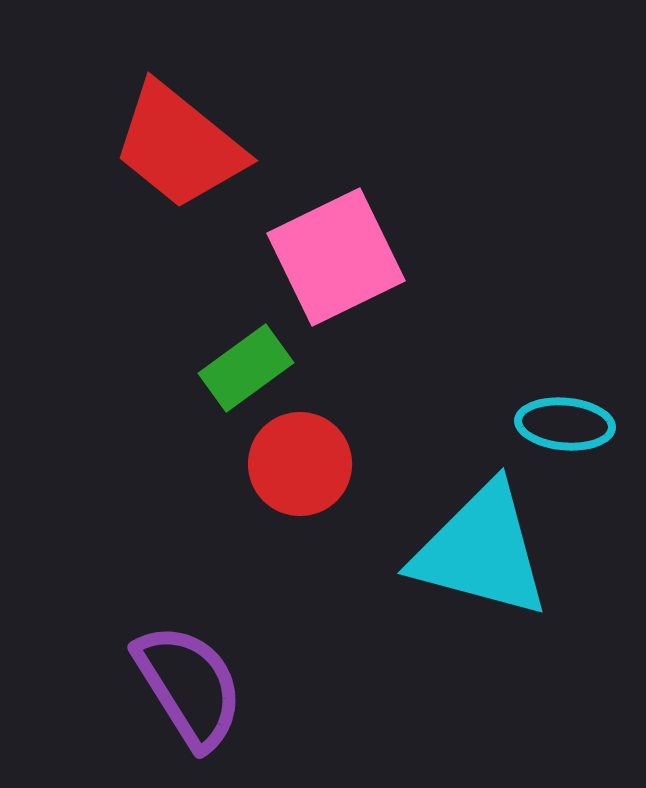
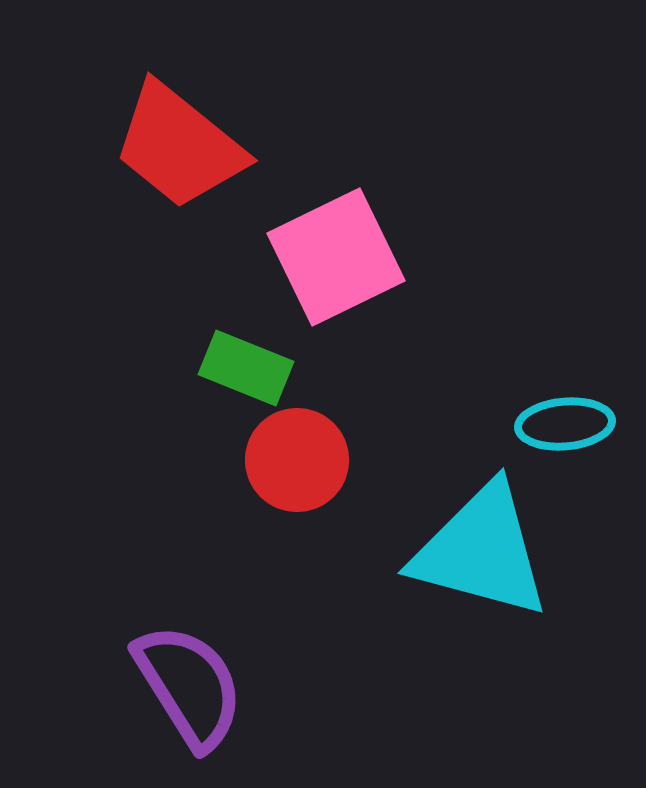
green rectangle: rotated 58 degrees clockwise
cyan ellipse: rotated 10 degrees counterclockwise
red circle: moved 3 px left, 4 px up
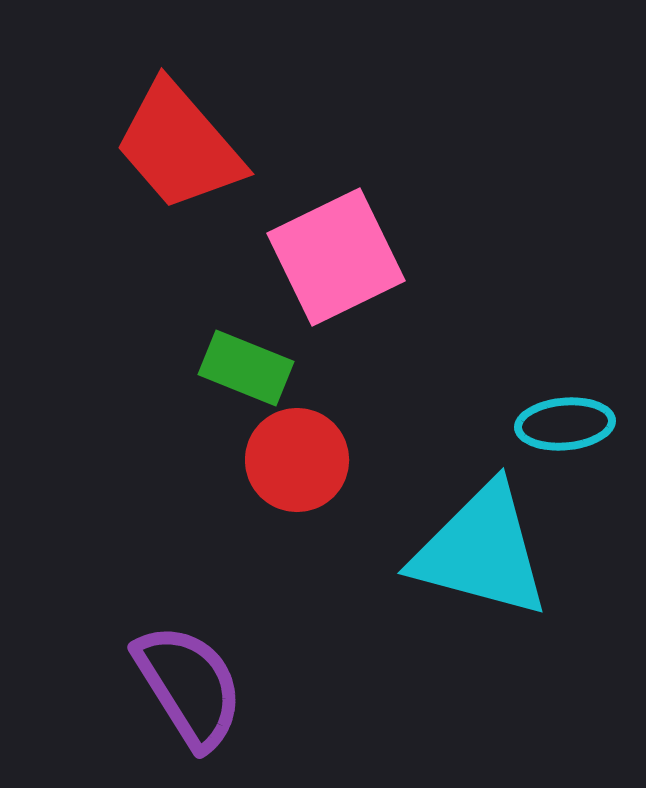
red trapezoid: rotated 10 degrees clockwise
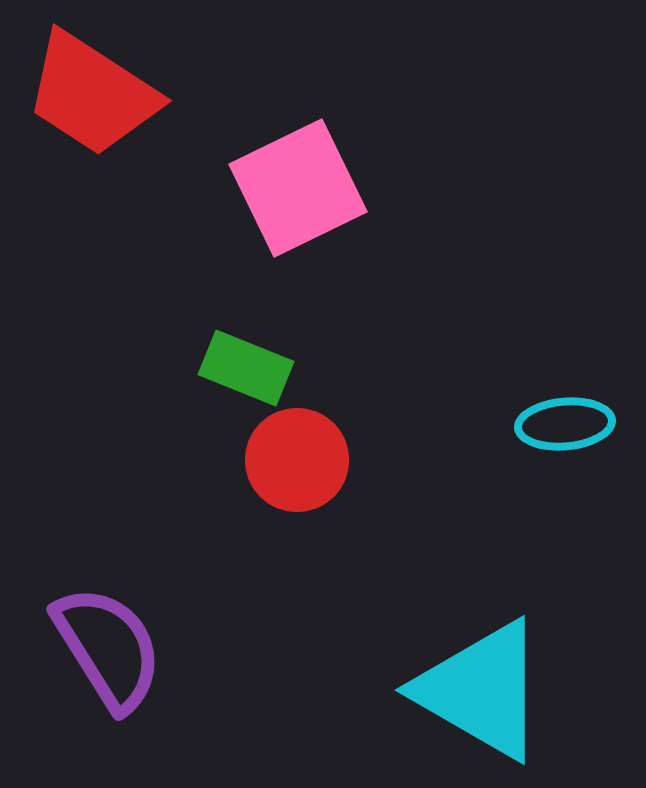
red trapezoid: moved 87 px left, 52 px up; rotated 16 degrees counterclockwise
pink square: moved 38 px left, 69 px up
cyan triangle: moved 139 px down; rotated 15 degrees clockwise
purple semicircle: moved 81 px left, 38 px up
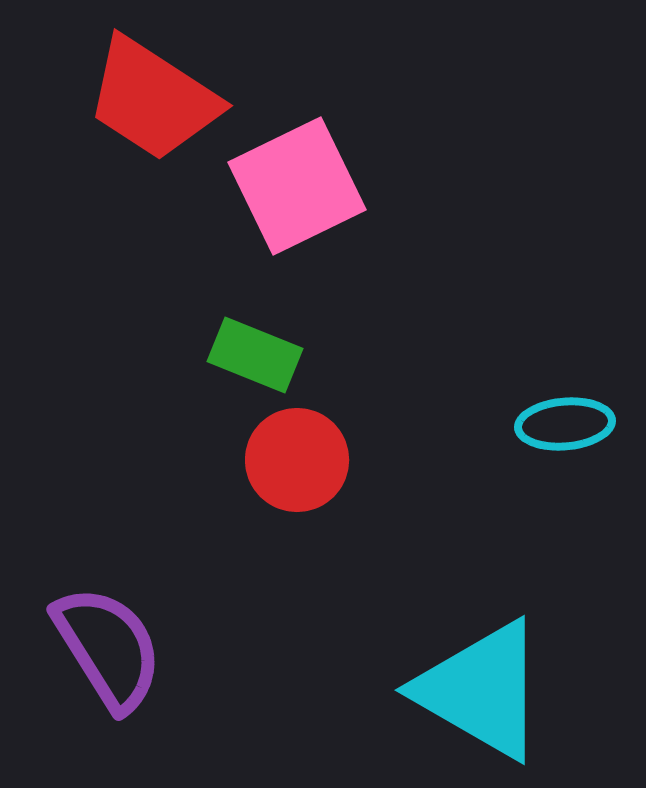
red trapezoid: moved 61 px right, 5 px down
pink square: moved 1 px left, 2 px up
green rectangle: moved 9 px right, 13 px up
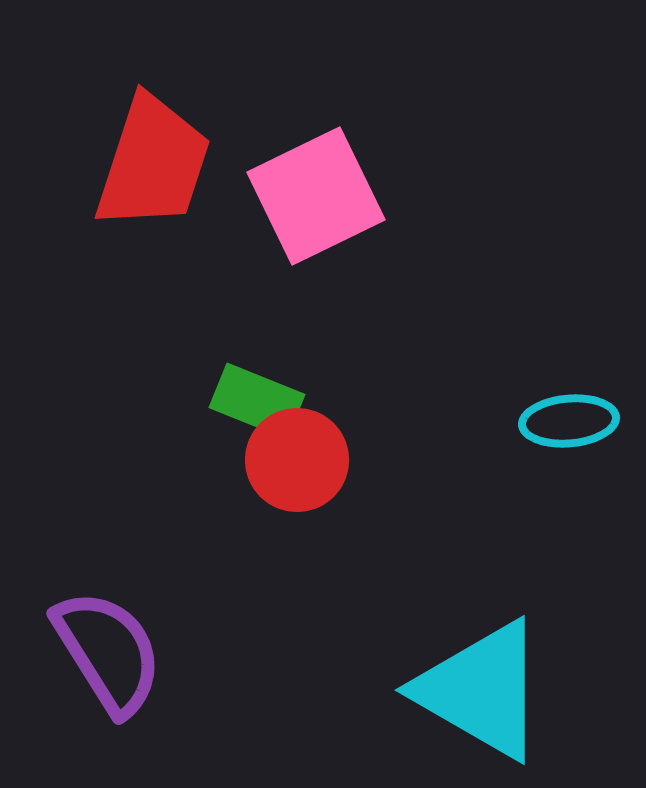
red trapezoid: moved 64 px down; rotated 105 degrees counterclockwise
pink square: moved 19 px right, 10 px down
green rectangle: moved 2 px right, 46 px down
cyan ellipse: moved 4 px right, 3 px up
purple semicircle: moved 4 px down
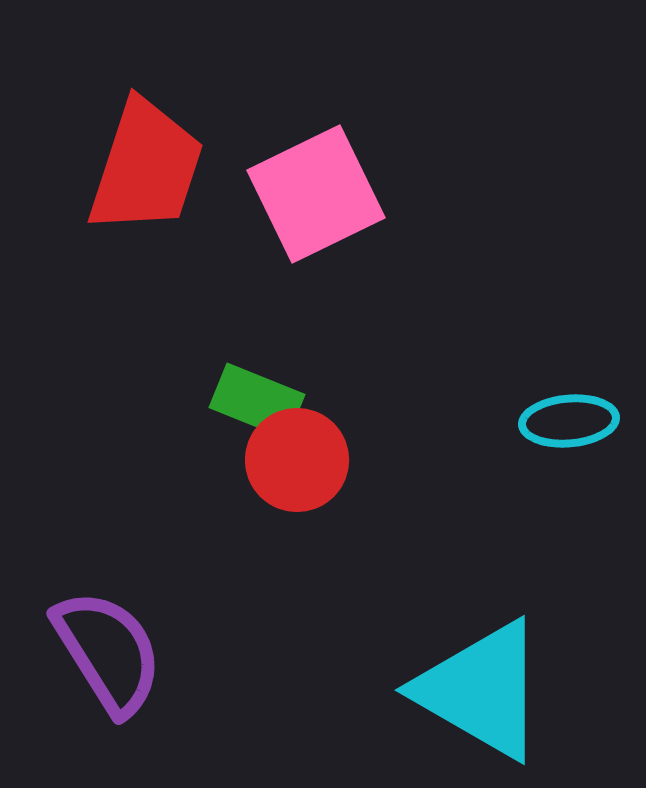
red trapezoid: moved 7 px left, 4 px down
pink square: moved 2 px up
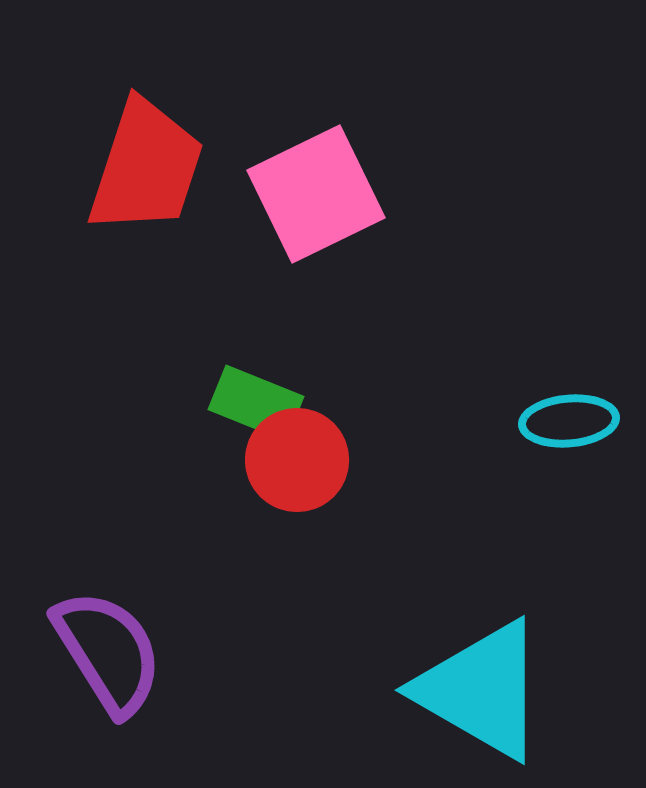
green rectangle: moved 1 px left, 2 px down
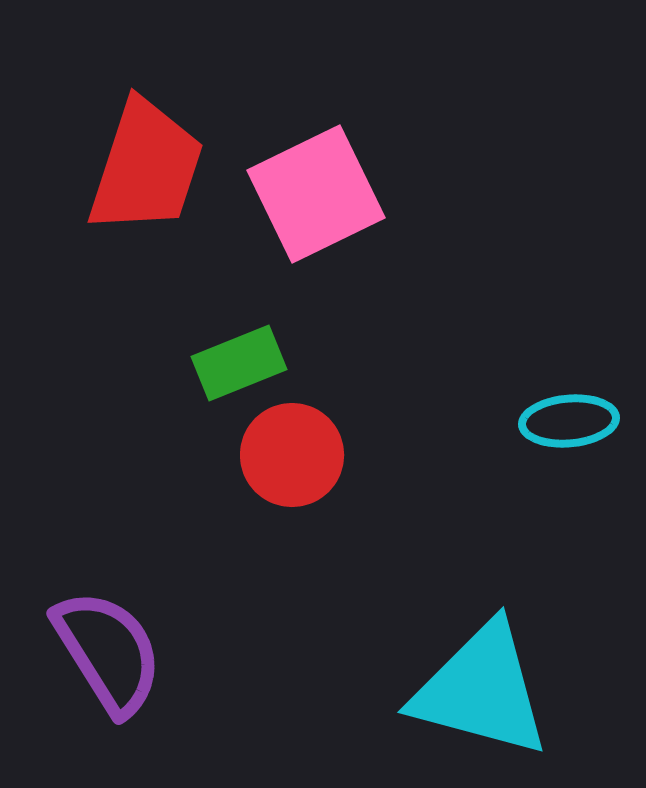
green rectangle: moved 17 px left, 40 px up; rotated 44 degrees counterclockwise
red circle: moved 5 px left, 5 px up
cyan triangle: rotated 15 degrees counterclockwise
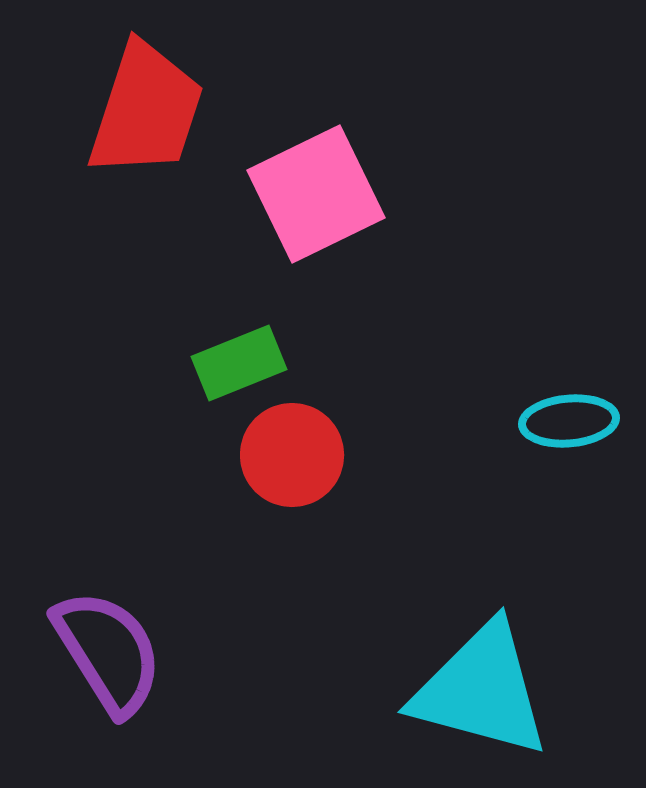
red trapezoid: moved 57 px up
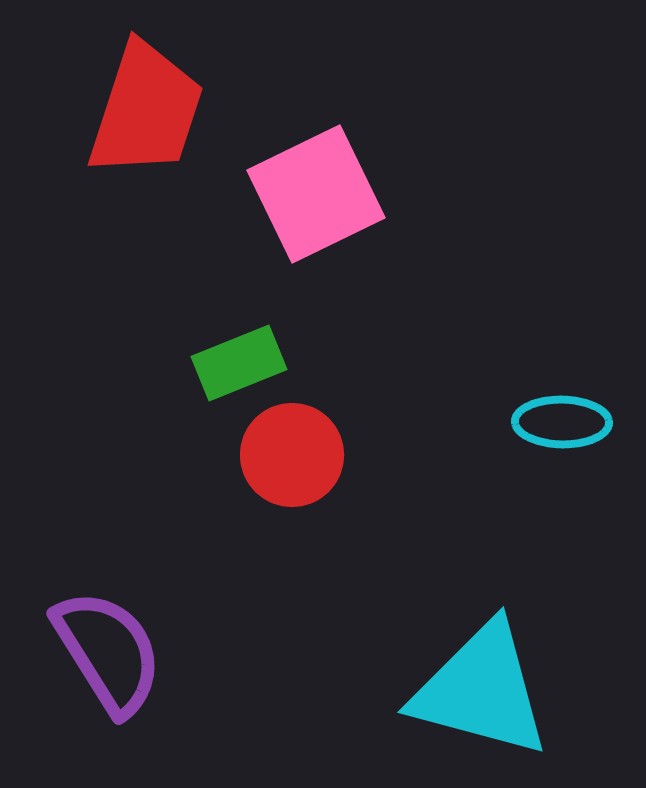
cyan ellipse: moved 7 px left, 1 px down; rotated 6 degrees clockwise
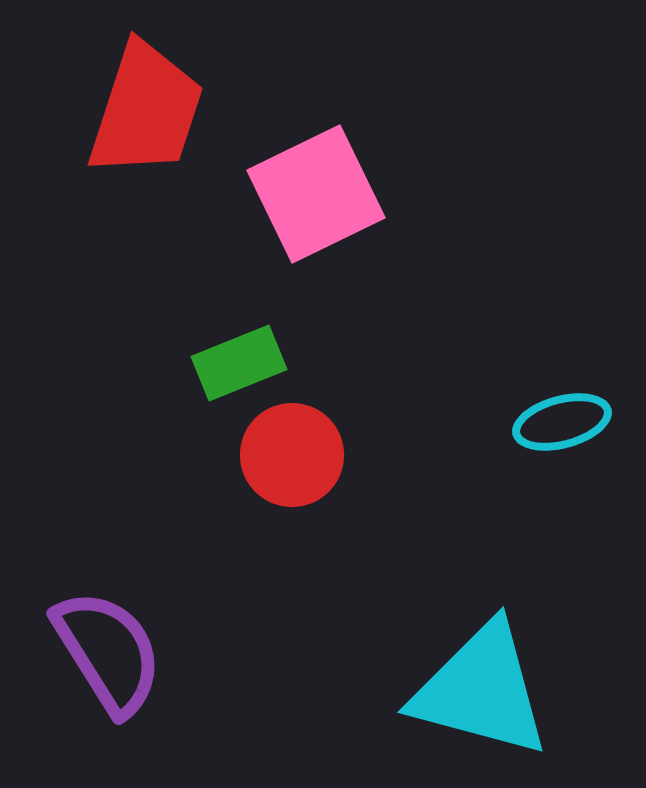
cyan ellipse: rotated 16 degrees counterclockwise
